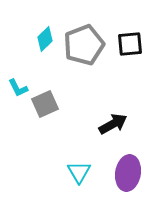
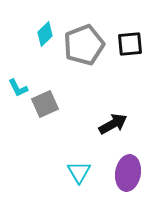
cyan diamond: moved 5 px up
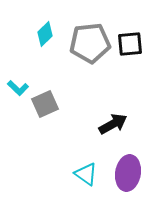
gray pentagon: moved 6 px right, 2 px up; rotated 15 degrees clockwise
cyan L-shape: rotated 20 degrees counterclockwise
cyan triangle: moved 7 px right, 2 px down; rotated 25 degrees counterclockwise
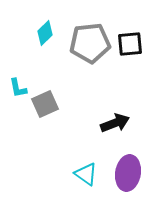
cyan diamond: moved 1 px up
cyan L-shape: rotated 35 degrees clockwise
black arrow: moved 2 px right, 1 px up; rotated 8 degrees clockwise
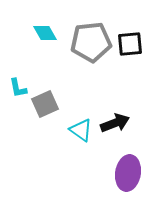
cyan diamond: rotated 75 degrees counterclockwise
gray pentagon: moved 1 px right, 1 px up
cyan triangle: moved 5 px left, 44 px up
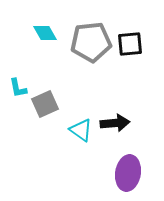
black arrow: rotated 16 degrees clockwise
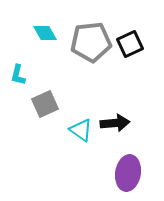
black square: rotated 20 degrees counterclockwise
cyan L-shape: moved 13 px up; rotated 25 degrees clockwise
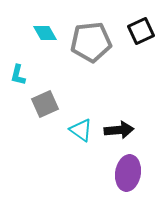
black square: moved 11 px right, 13 px up
black arrow: moved 4 px right, 7 px down
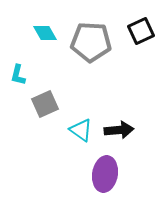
gray pentagon: rotated 9 degrees clockwise
purple ellipse: moved 23 px left, 1 px down
